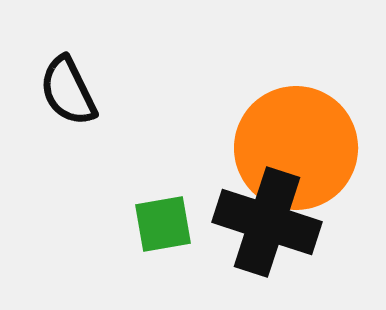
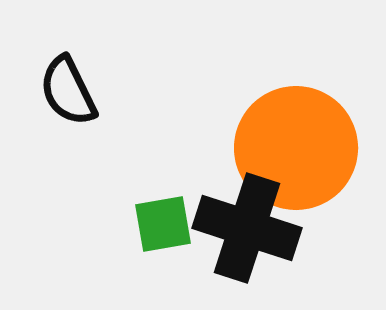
black cross: moved 20 px left, 6 px down
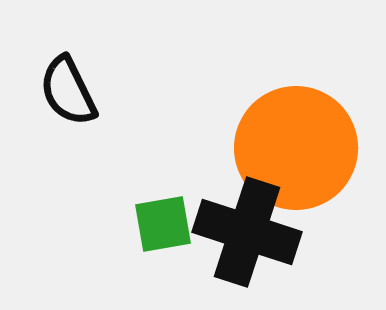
black cross: moved 4 px down
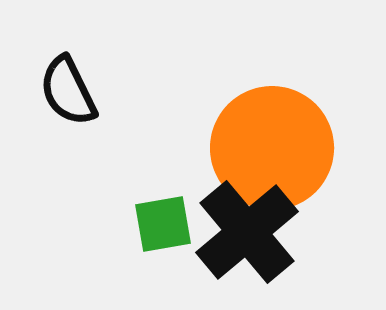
orange circle: moved 24 px left
black cross: rotated 32 degrees clockwise
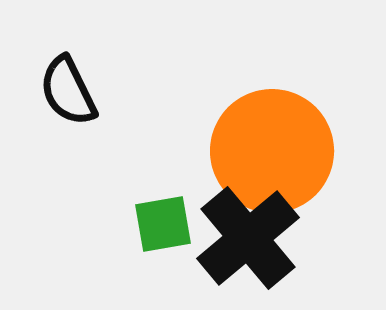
orange circle: moved 3 px down
black cross: moved 1 px right, 6 px down
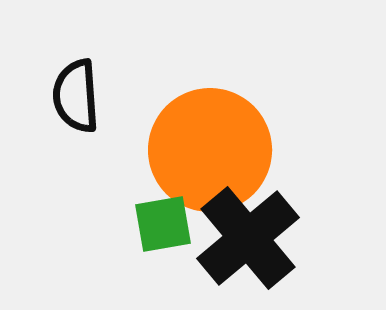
black semicircle: moved 8 px right, 5 px down; rotated 22 degrees clockwise
orange circle: moved 62 px left, 1 px up
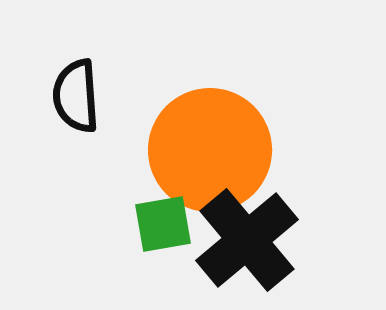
black cross: moved 1 px left, 2 px down
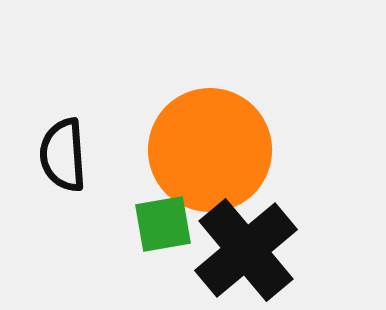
black semicircle: moved 13 px left, 59 px down
black cross: moved 1 px left, 10 px down
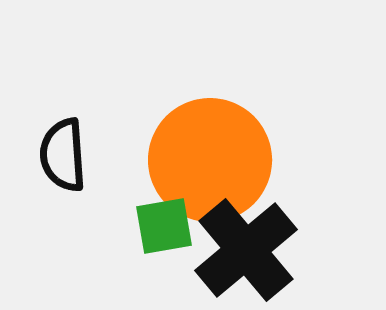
orange circle: moved 10 px down
green square: moved 1 px right, 2 px down
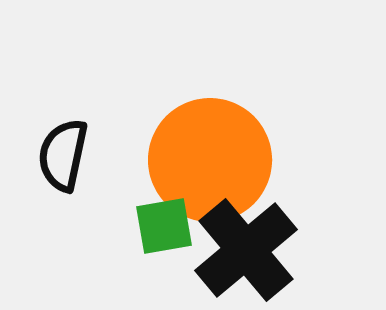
black semicircle: rotated 16 degrees clockwise
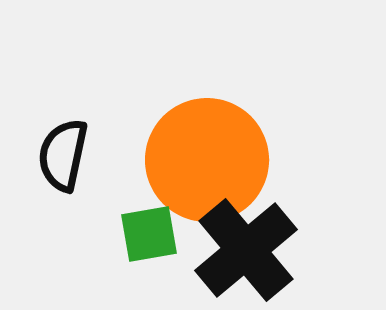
orange circle: moved 3 px left
green square: moved 15 px left, 8 px down
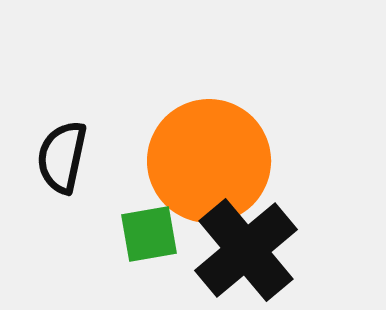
black semicircle: moved 1 px left, 2 px down
orange circle: moved 2 px right, 1 px down
